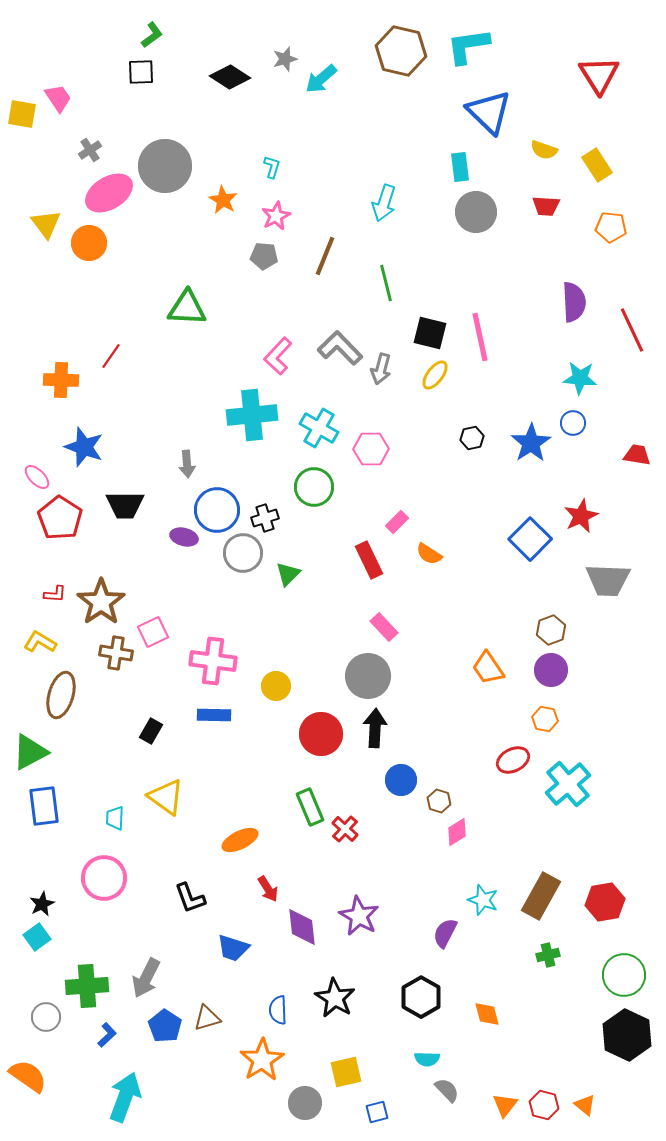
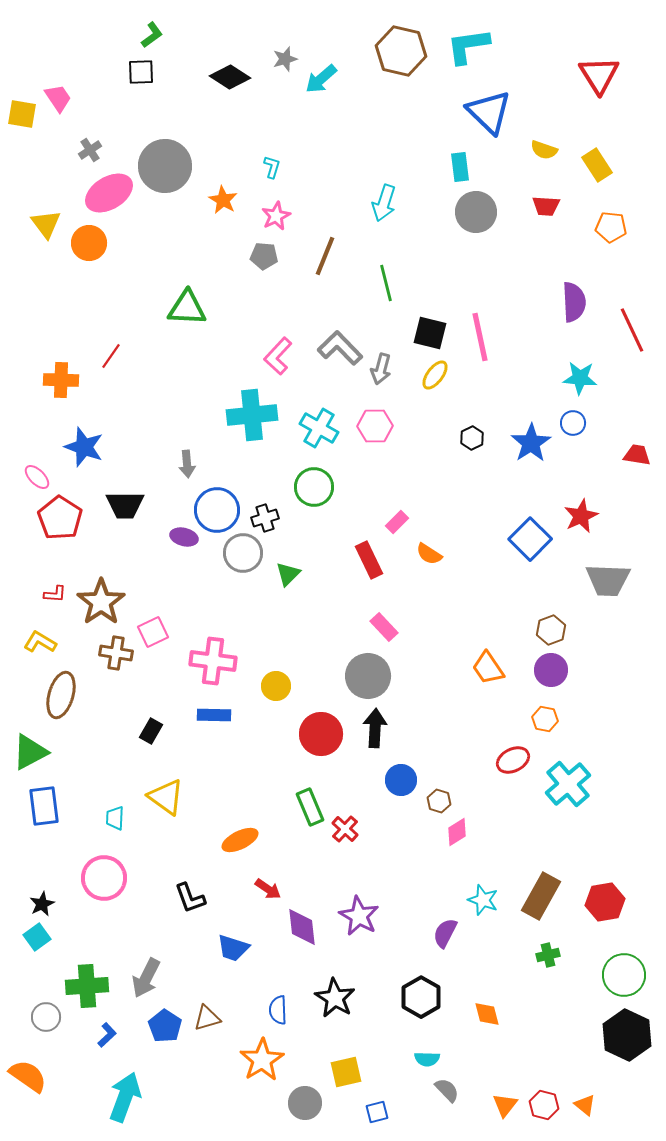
black hexagon at (472, 438): rotated 15 degrees counterclockwise
pink hexagon at (371, 449): moved 4 px right, 23 px up
red arrow at (268, 889): rotated 24 degrees counterclockwise
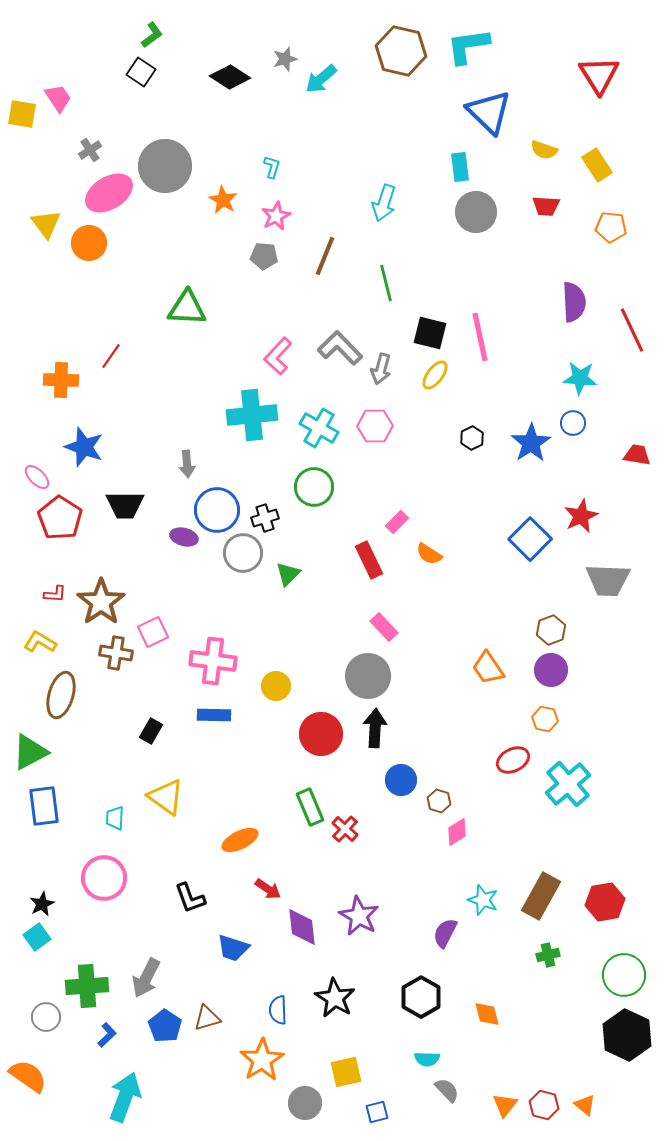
black square at (141, 72): rotated 36 degrees clockwise
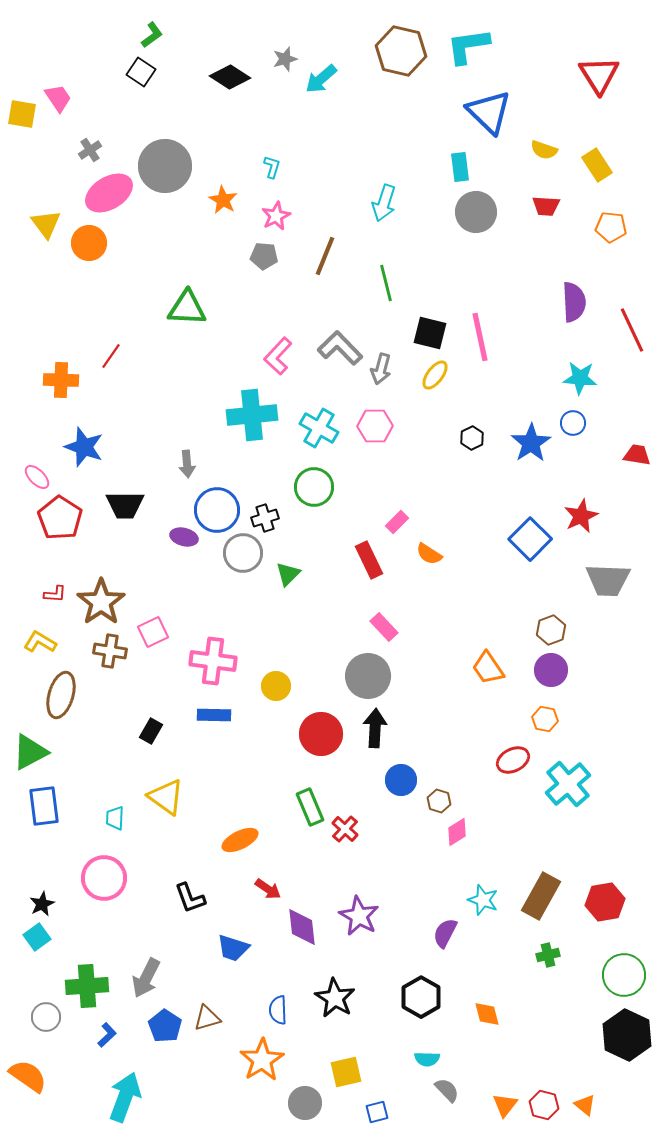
brown cross at (116, 653): moved 6 px left, 2 px up
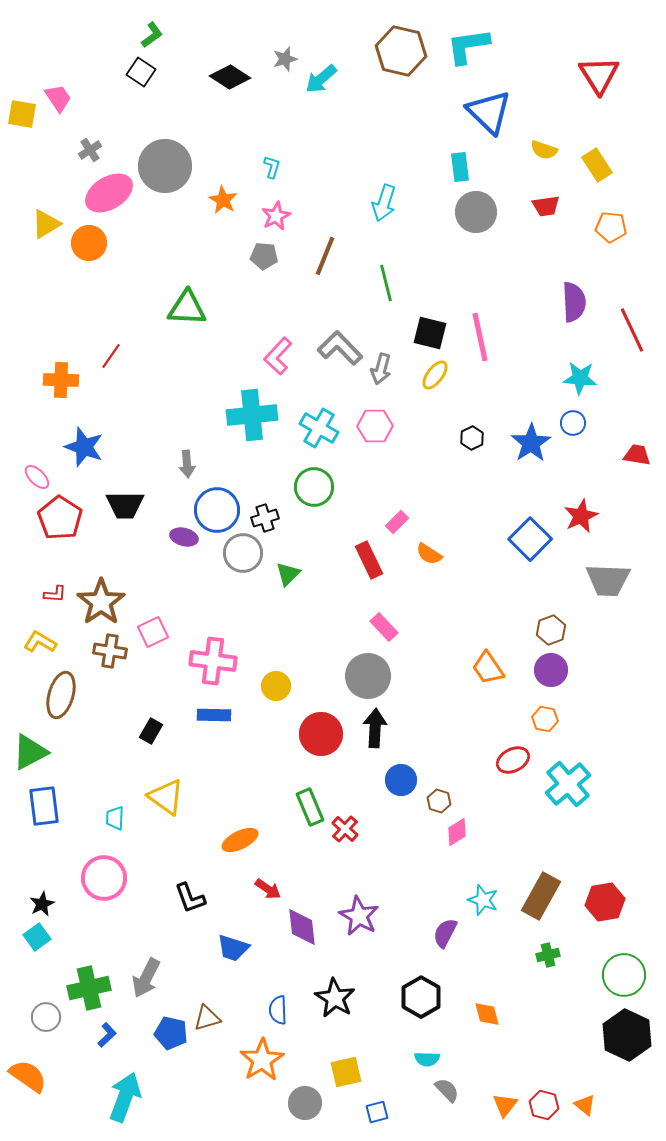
red trapezoid at (546, 206): rotated 12 degrees counterclockwise
yellow triangle at (46, 224): rotated 36 degrees clockwise
green cross at (87, 986): moved 2 px right, 2 px down; rotated 9 degrees counterclockwise
blue pentagon at (165, 1026): moved 6 px right, 7 px down; rotated 20 degrees counterclockwise
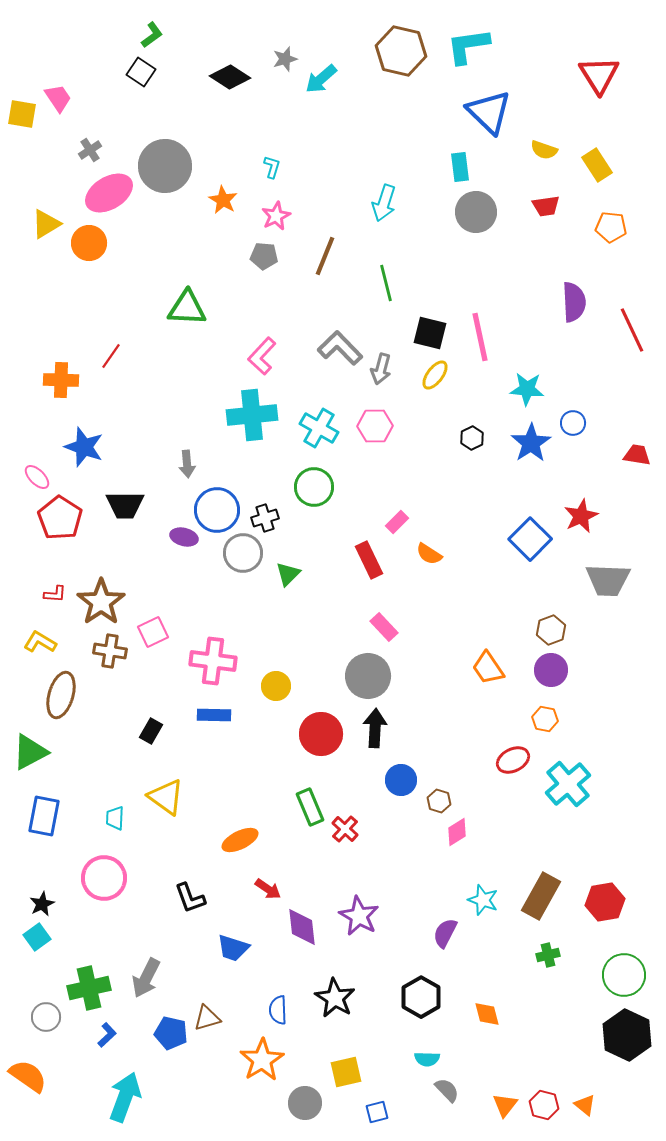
pink L-shape at (278, 356): moved 16 px left
cyan star at (580, 378): moved 53 px left, 11 px down
blue rectangle at (44, 806): moved 10 px down; rotated 18 degrees clockwise
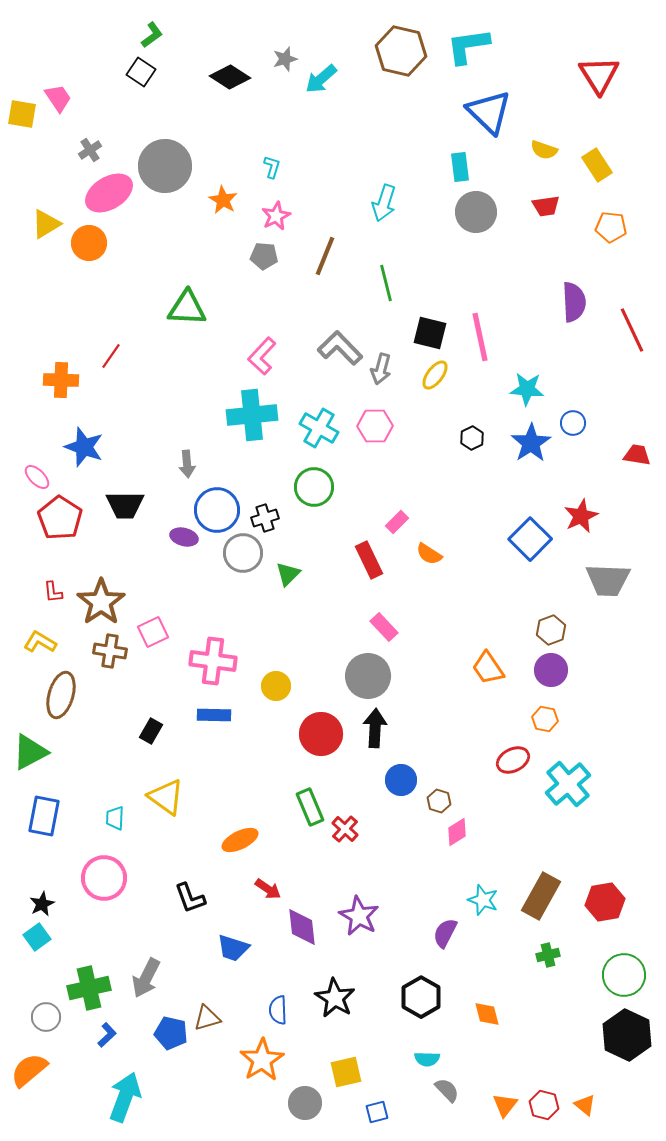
red L-shape at (55, 594): moved 2 px left, 2 px up; rotated 80 degrees clockwise
orange semicircle at (28, 1076): moved 1 px right, 6 px up; rotated 75 degrees counterclockwise
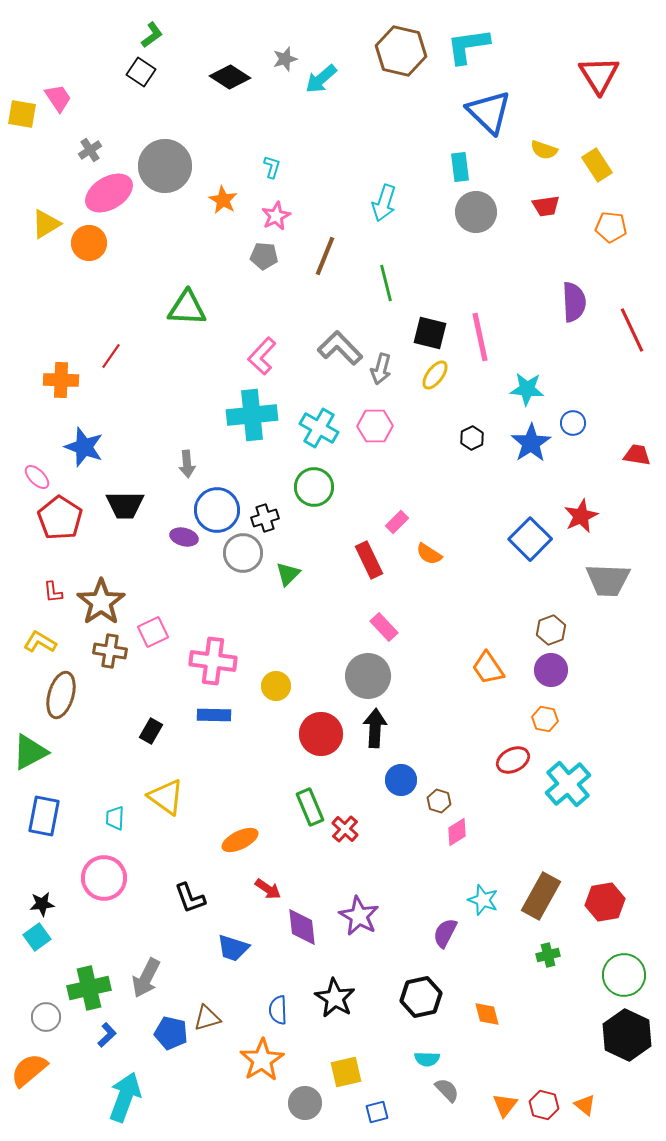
black star at (42, 904): rotated 20 degrees clockwise
black hexagon at (421, 997): rotated 18 degrees clockwise
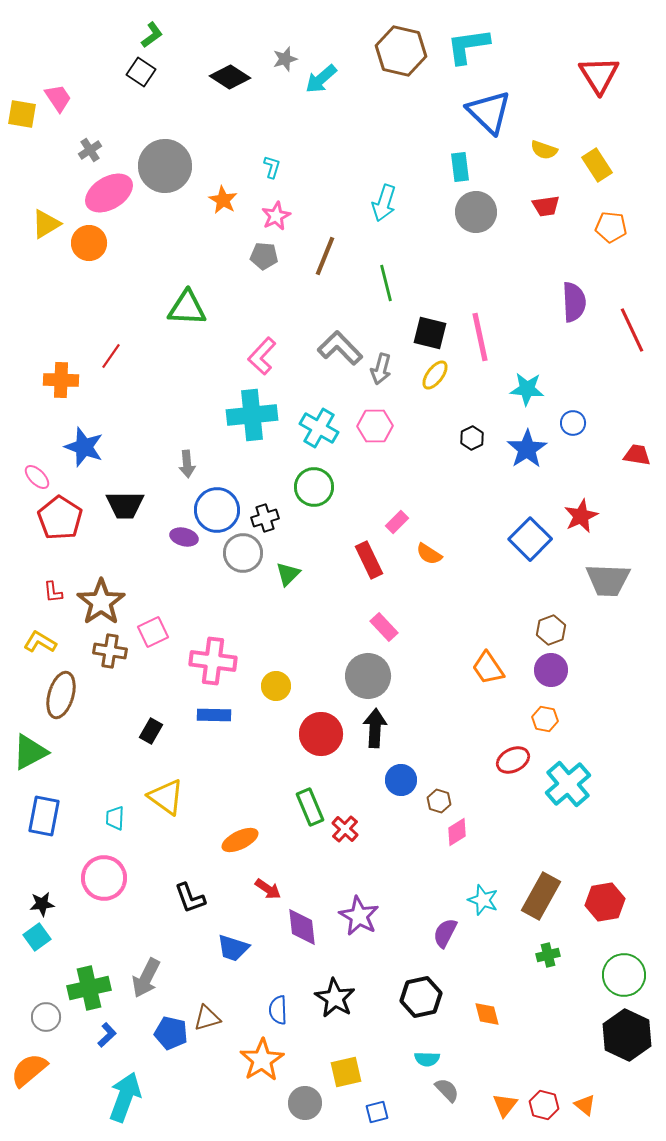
blue star at (531, 443): moved 4 px left, 6 px down
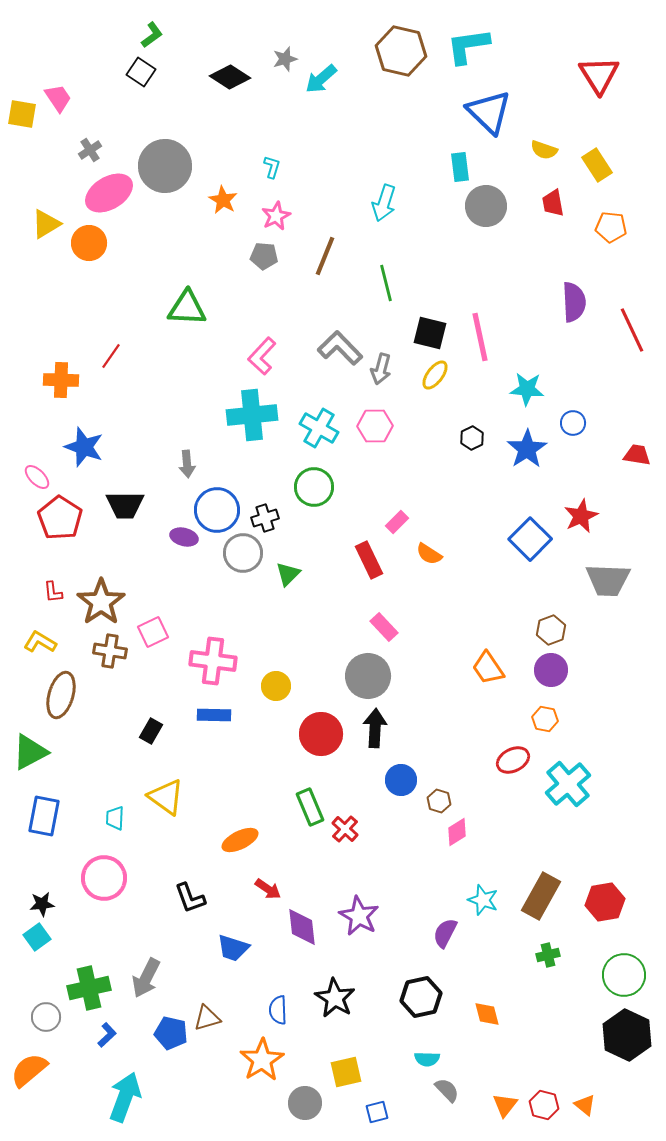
red trapezoid at (546, 206): moved 7 px right, 3 px up; rotated 88 degrees clockwise
gray circle at (476, 212): moved 10 px right, 6 px up
